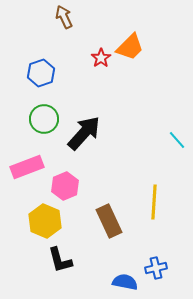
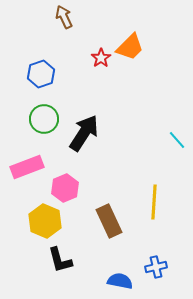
blue hexagon: moved 1 px down
black arrow: rotated 9 degrees counterclockwise
pink hexagon: moved 2 px down
blue cross: moved 1 px up
blue semicircle: moved 5 px left, 1 px up
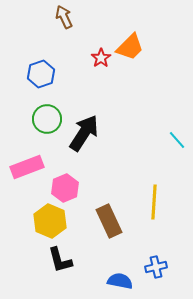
green circle: moved 3 px right
yellow hexagon: moved 5 px right
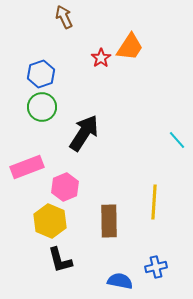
orange trapezoid: rotated 12 degrees counterclockwise
green circle: moved 5 px left, 12 px up
pink hexagon: moved 1 px up
brown rectangle: rotated 24 degrees clockwise
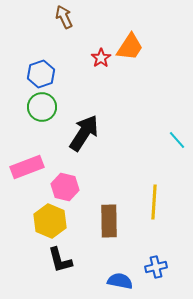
pink hexagon: rotated 24 degrees counterclockwise
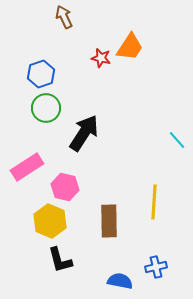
red star: rotated 24 degrees counterclockwise
green circle: moved 4 px right, 1 px down
pink rectangle: rotated 12 degrees counterclockwise
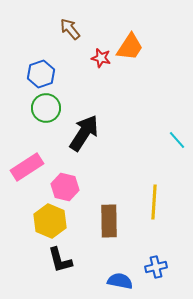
brown arrow: moved 6 px right, 12 px down; rotated 15 degrees counterclockwise
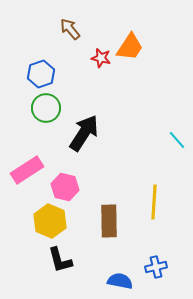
pink rectangle: moved 3 px down
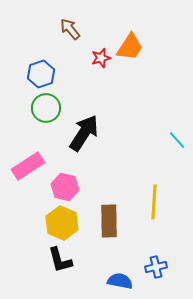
red star: rotated 30 degrees counterclockwise
pink rectangle: moved 1 px right, 4 px up
yellow hexagon: moved 12 px right, 2 px down
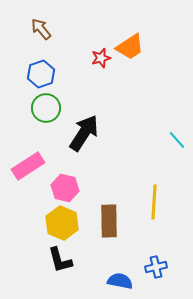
brown arrow: moved 29 px left
orange trapezoid: rotated 24 degrees clockwise
pink hexagon: moved 1 px down
